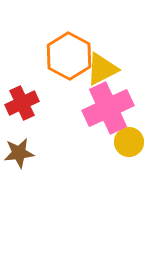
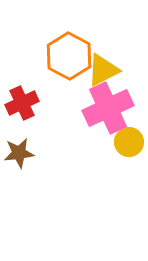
yellow triangle: moved 1 px right, 1 px down
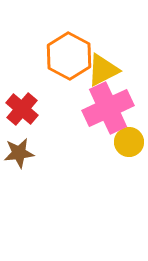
red cross: moved 6 px down; rotated 24 degrees counterclockwise
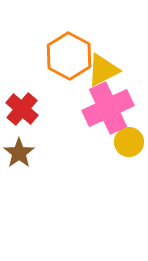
brown star: rotated 28 degrees counterclockwise
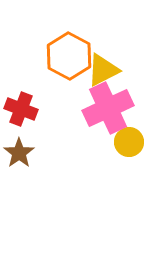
red cross: moved 1 px left; rotated 20 degrees counterclockwise
